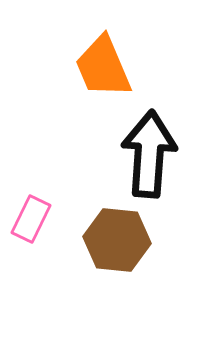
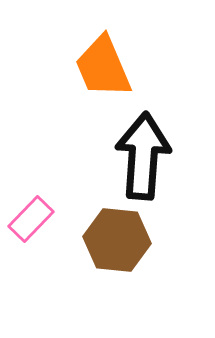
black arrow: moved 6 px left, 2 px down
pink rectangle: rotated 18 degrees clockwise
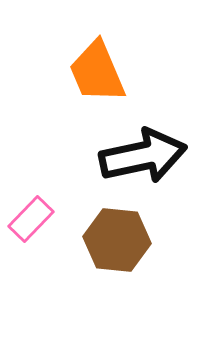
orange trapezoid: moved 6 px left, 5 px down
black arrow: rotated 74 degrees clockwise
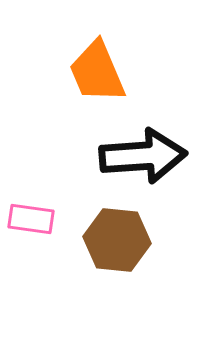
black arrow: rotated 8 degrees clockwise
pink rectangle: rotated 54 degrees clockwise
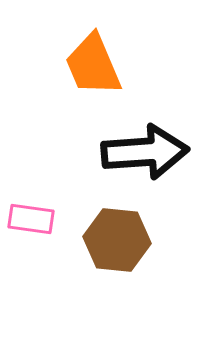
orange trapezoid: moved 4 px left, 7 px up
black arrow: moved 2 px right, 4 px up
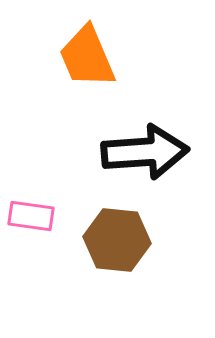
orange trapezoid: moved 6 px left, 8 px up
pink rectangle: moved 3 px up
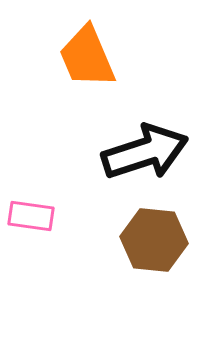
black arrow: rotated 14 degrees counterclockwise
brown hexagon: moved 37 px right
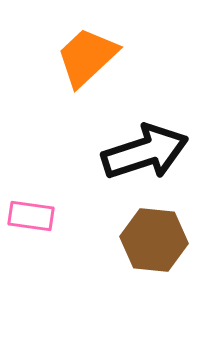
orange trapezoid: rotated 70 degrees clockwise
